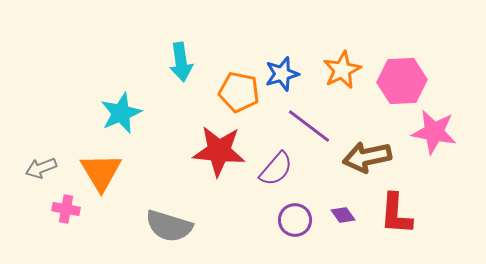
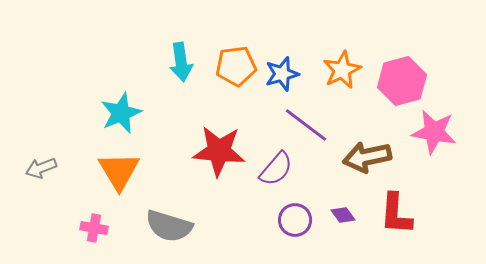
pink hexagon: rotated 12 degrees counterclockwise
orange pentagon: moved 3 px left, 26 px up; rotated 18 degrees counterclockwise
purple line: moved 3 px left, 1 px up
orange triangle: moved 18 px right, 1 px up
pink cross: moved 28 px right, 19 px down
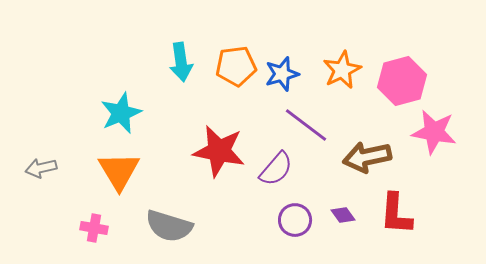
red star: rotated 6 degrees clockwise
gray arrow: rotated 8 degrees clockwise
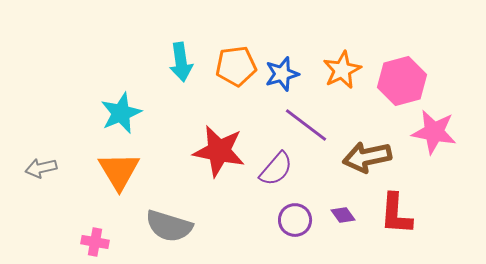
pink cross: moved 1 px right, 14 px down
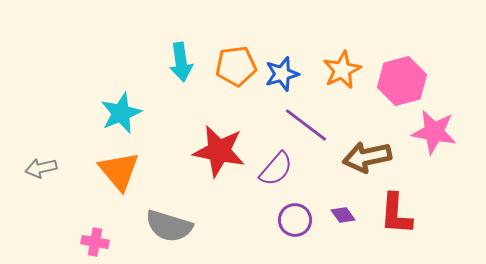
orange triangle: rotated 9 degrees counterclockwise
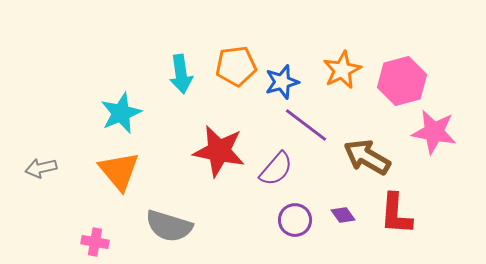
cyan arrow: moved 12 px down
blue star: moved 8 px down
brown arrow: rotated 42 degrees clockwise
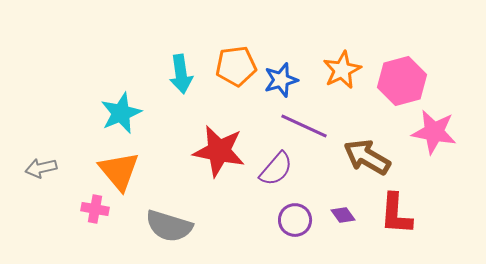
blue star: moved 1 px left, 2 px up
purple line: moved 2 px left, 1 px down; rotated 12 degrees counterclockwise
pink cross: moved 33 px up
